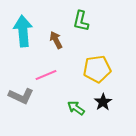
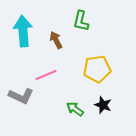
black star: moved 3 px down; rotated 18 degrees counterclockwise
green arrow: moved 1 px left, 1 px down
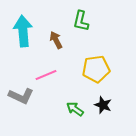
yellow pentagon: moved 1 px left
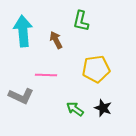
pink line: rotated 25 degrees clockwise
black star: moved 3 px down
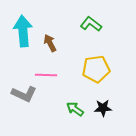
green L-shape: moved 10 px right, 3 px down; rotated 115 degrees clockwise
brown arrow: moved 6 px left, 3 px down
gray L-shape: moved 3 px right, 2 px up
black star: rotated 24 degrees counterclockwise
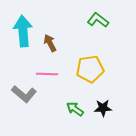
green L-shape: moved 7 px right, 4 px up
yellow pentagon: moved 6 px left
pink line: moved 1 px right, 1 px up
gray L-shape: rotated 15 degrees clockwise
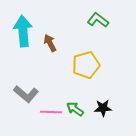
yellow pentagon: moved 4 px left, 4 px up; rotated 8 degrees counterclockwise
pink line: moved 4 px right, 38 px down
gray L-shape: moved 2 px right
